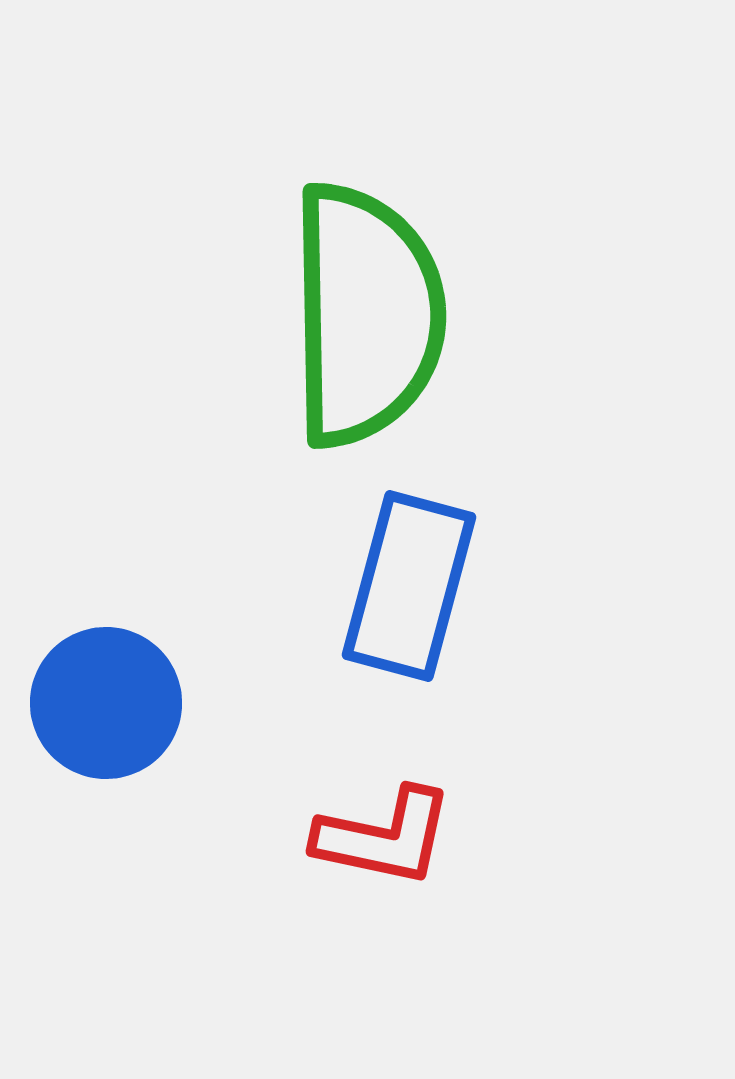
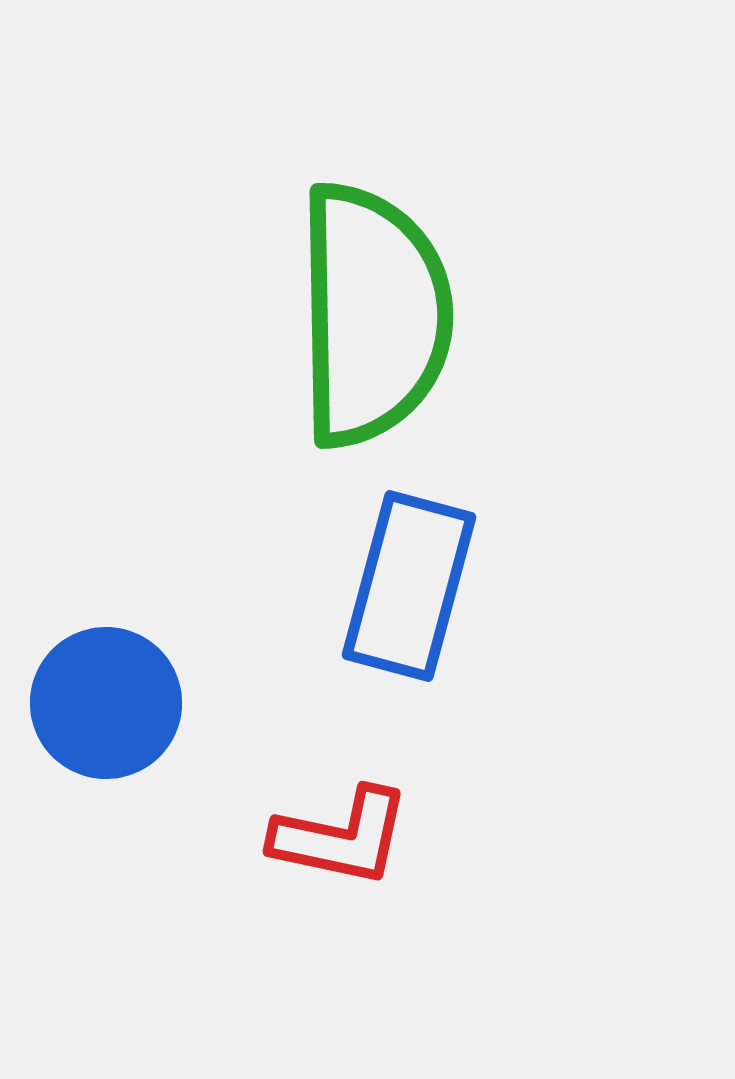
green semicircle: moved 7 px right
red L-shape: moved 43 px left
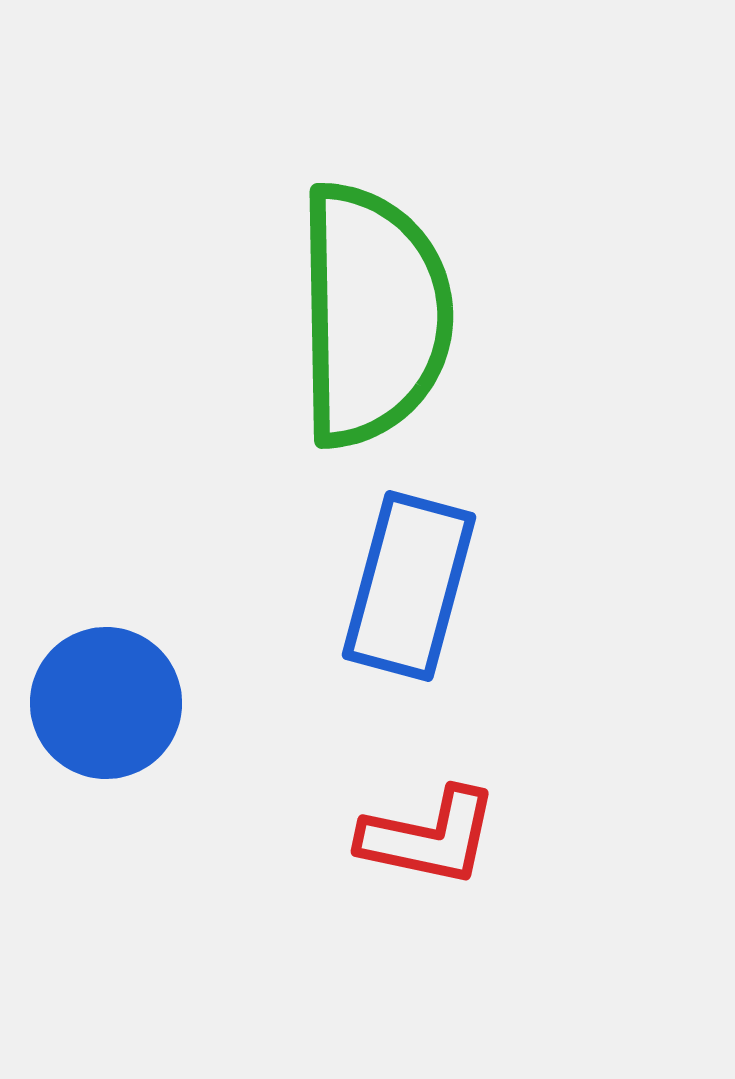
red L-shape: moved 88 px right
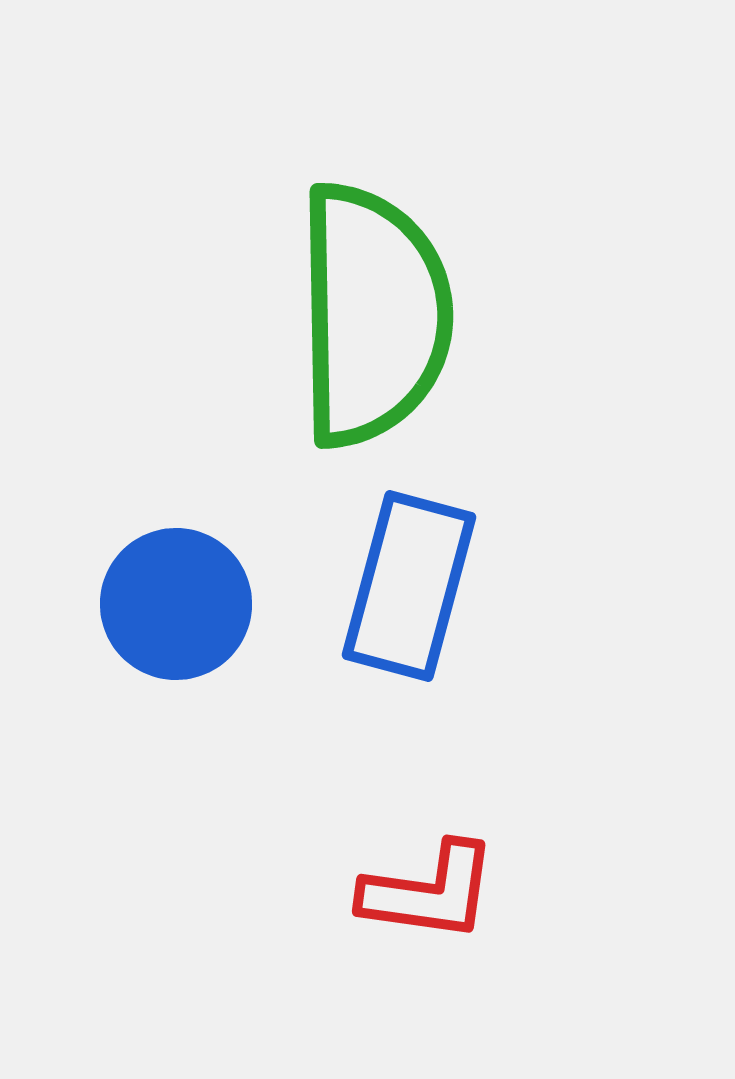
blue circle: moved 70 px right, 99 px up
red L-shape: moved 55 px down; rotated 4 degrees counterclockwise
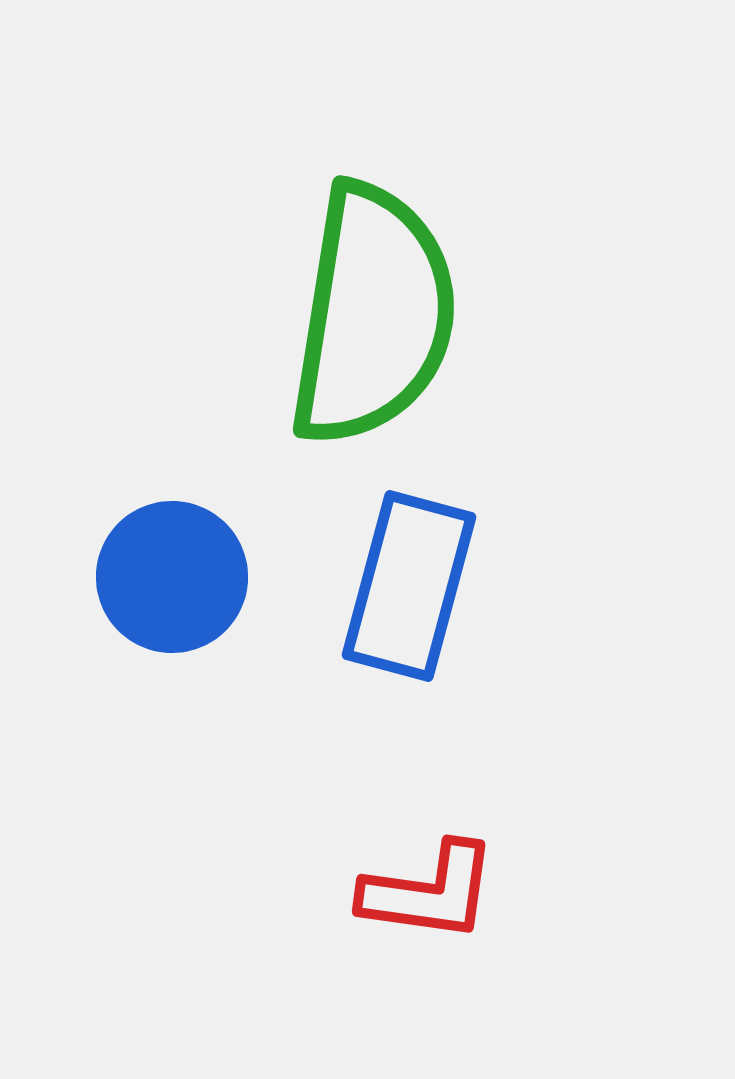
green semicircle: rotated 10 degrees clockwise
blue circle: moved 4 px left, 27 px up
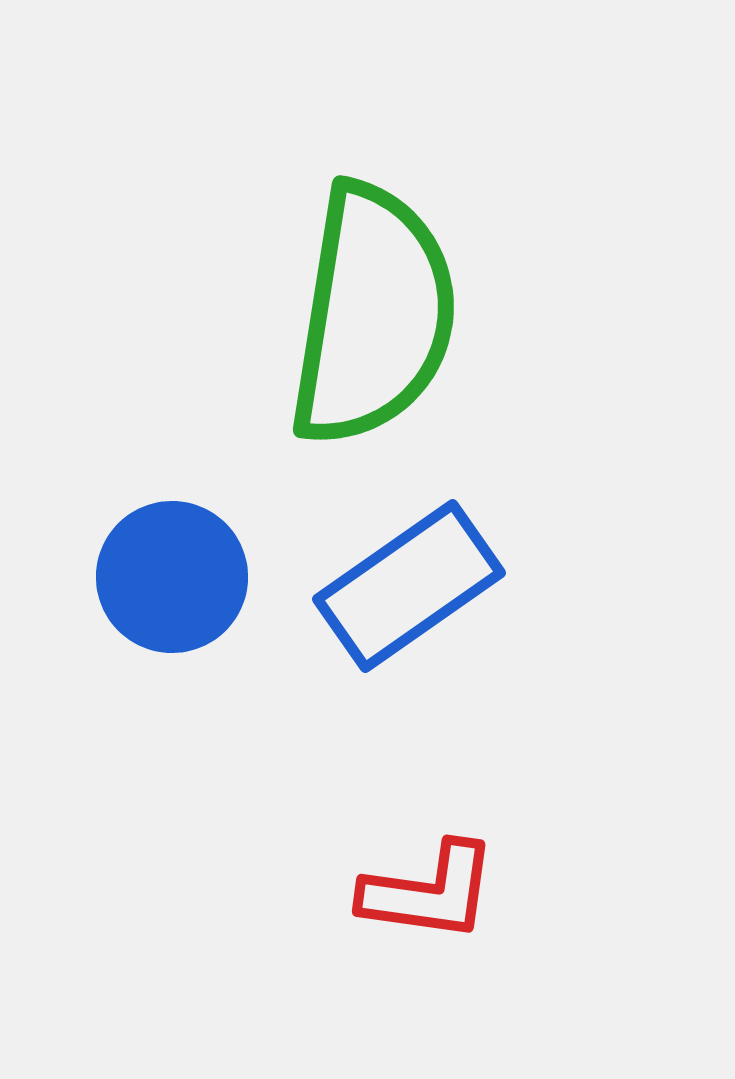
blue rectangle: rotated 40 degrees clockwise
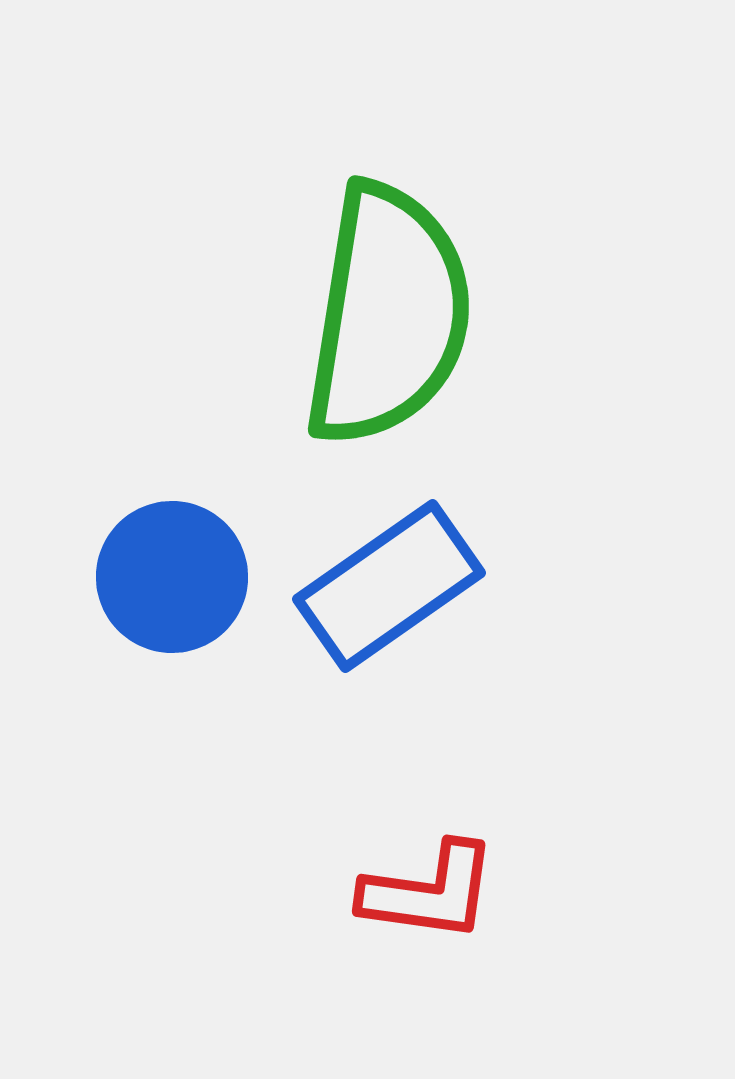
green semicircle: moved 15 px right
blue rectangle: moved 20 px left
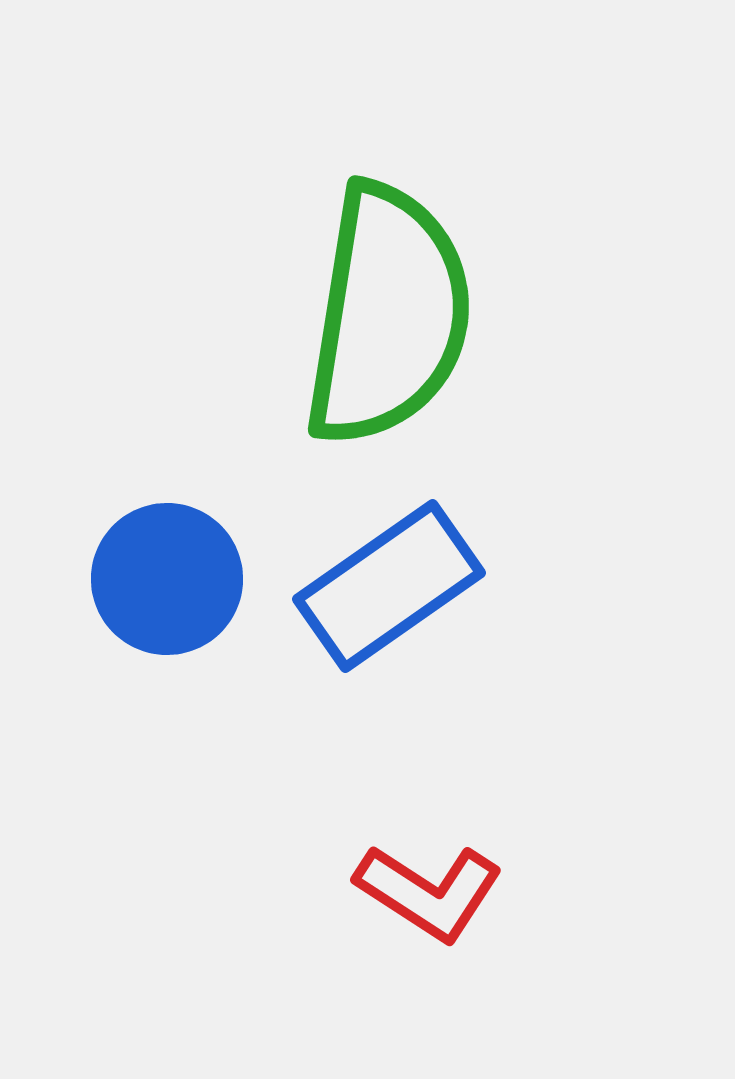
blue circle: moved 5 px left, 2 px down
red L-shape: rotated 25 degrees clockwise
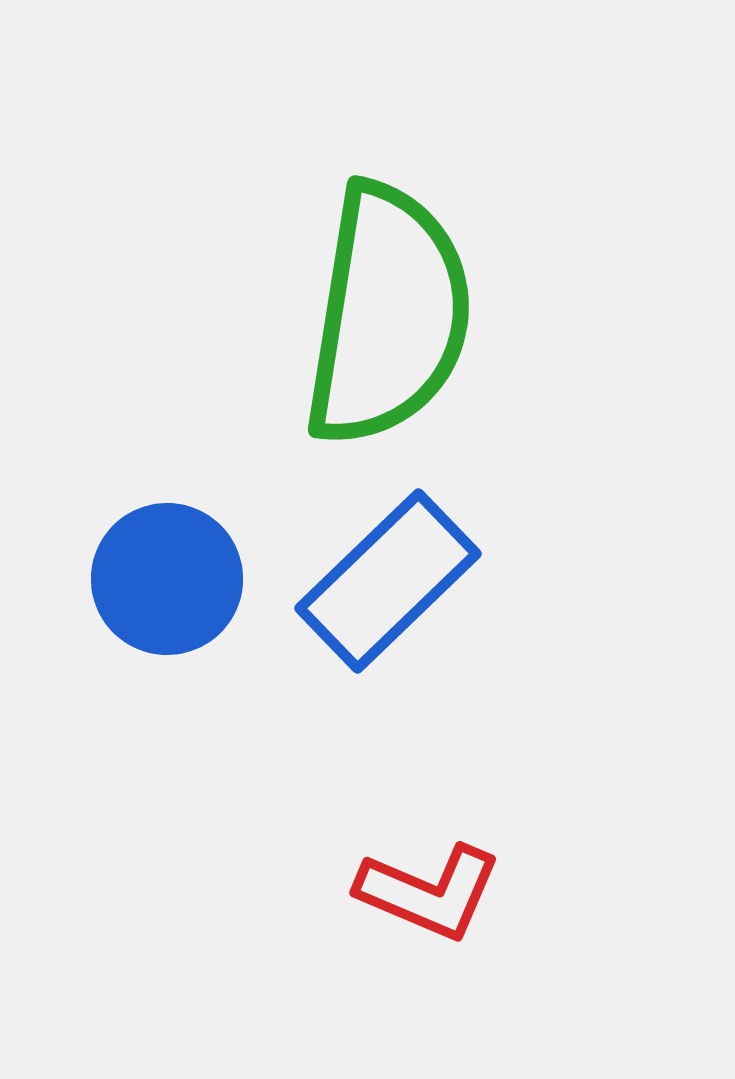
blue rectangle: moved 1 px left, 5 px up; rotated 9 degrees counterclockwise
red L-shape: rotated 10 degrees counterclockwise
